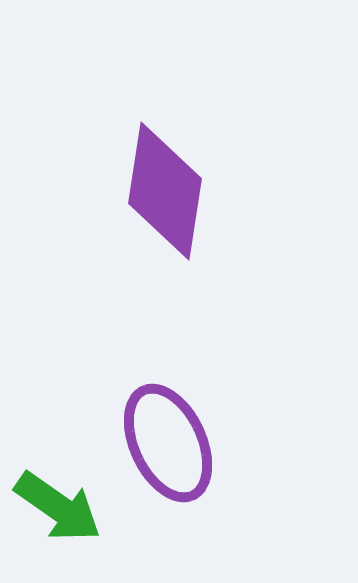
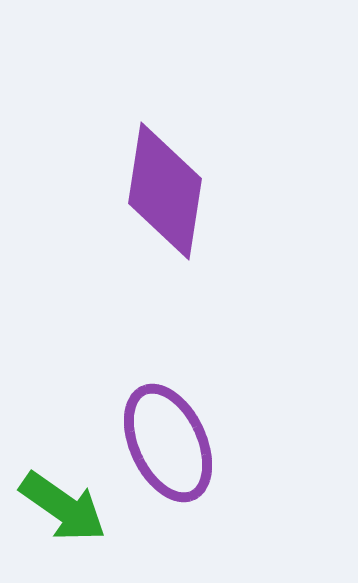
green arrow: moved 5 px right
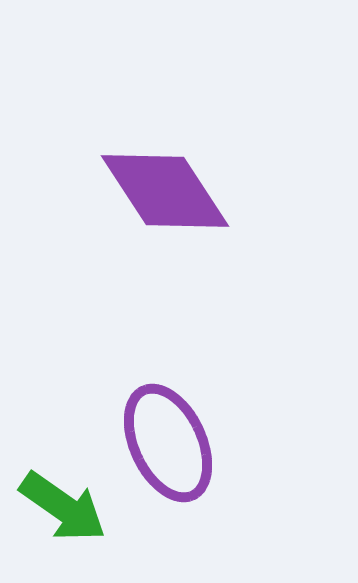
purple diamond: rotated 42 degrees counterclockwise
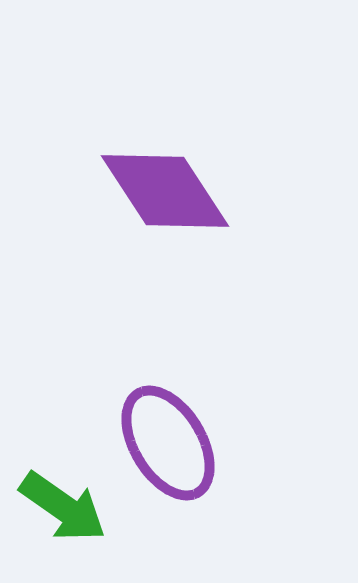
purple ellipse: rotated 6 degrees counterclockwise
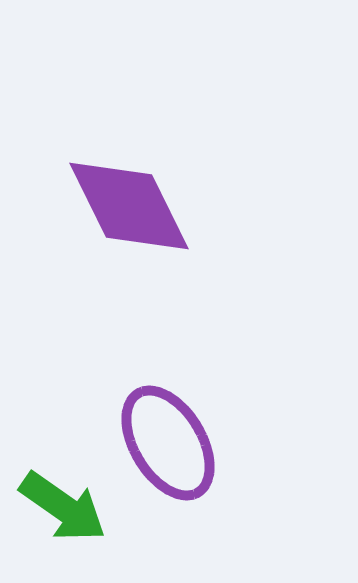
purple diamond: moved 36 px left, 15 px down; rotated 7 degrees clockwise
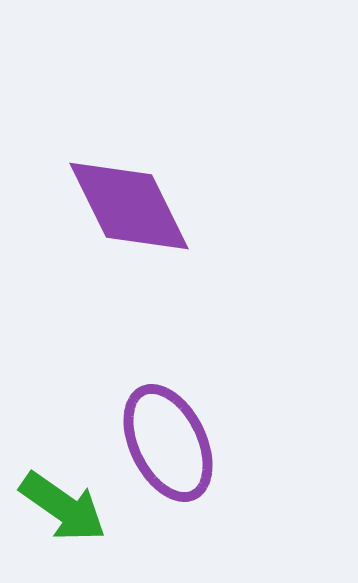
purple ellipse: rotated 5 degrees clockwise
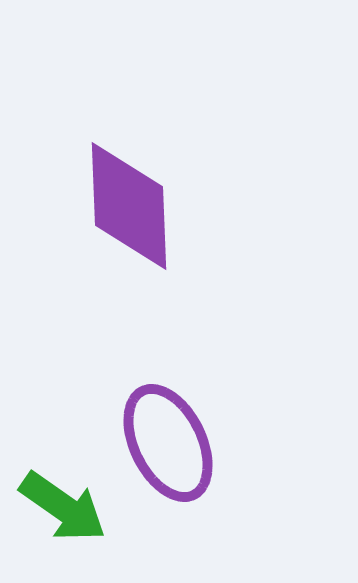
purple diamond: rotated 24 degrees clockwise
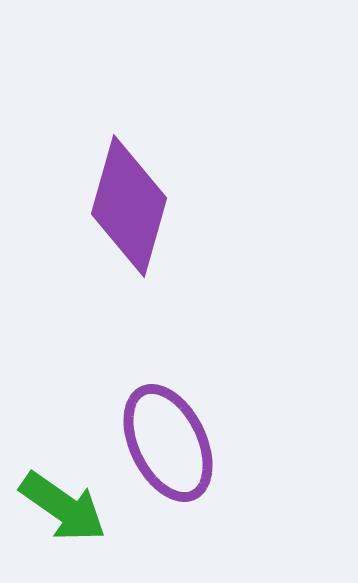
purple diamond: rotated 18 degrees clockwise
